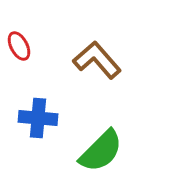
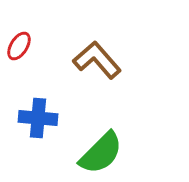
red ellipse: rotated 60 degrees clockwise
green semicircle: moved 2 px down
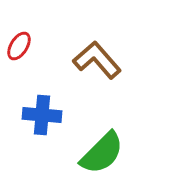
blue cross: moved 4 px right, 3 px up
green semicircle: moved 1 px right
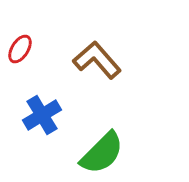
red ellipse: moved 1 px right, 3 px down
blue cross: rotated 36 degrees counterclockwise
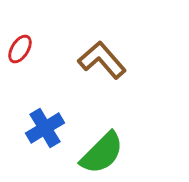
brown L-shape: moved 5 px right
blue cross: moved 3 px right, 13 px down
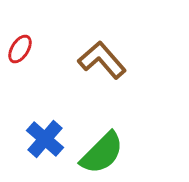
blue cross: moved 11 px down; rotated 18 degrees counterclockwise
